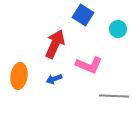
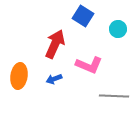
blue square: moved 1 px down
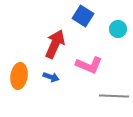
blue arrow: moved 3 px left, 2 px up; rotated 140 degrees counterclockwise
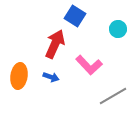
blue square: moved 8 px left
pink L-shape: rotated 24 degrees clockwise
gray line: moved 1 px left; rotated 32 degrees counterclockwise
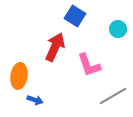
red arrow: moved 3 px down
pink L-shape: rotated 24 degrees clockwise
blue arrow: moved 16 px left, 23 px down
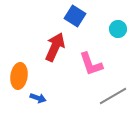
pink L-shape: moved 2 px right, 1 px up
blue arrow: moved 3 px right, 2 px up
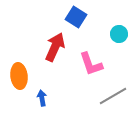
blue square: moved 1 px right, 1 px down
cyan circle: moved 1 px right, 5 px down
orange ellipse: rotated 15 degrees counterclockwise
blue arrow: moved 4 px right; rotated 119 degrees counterclockwise
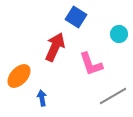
orange ellipse: rotated 50 degrees clockwise
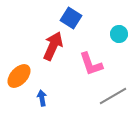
blue square: moved 5 px left, 1 px down
red arrow: moved 2 px left, 1 px up
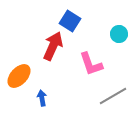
blue square: moved 1 px left, 3 px down
